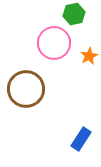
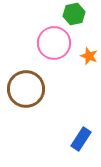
orange star: rotated 24 degrees counterclockwise
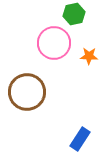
orange star: rotated 18 degrees counterclockwise
brown circle: moved 1 px right, 3 px down
blue rectangle: moved 1 px left
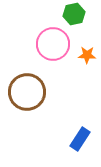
pink circle: moved 1 px left, 1 px down
orange star: moved 2 px left, 1 px up
